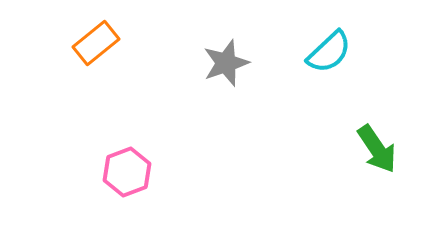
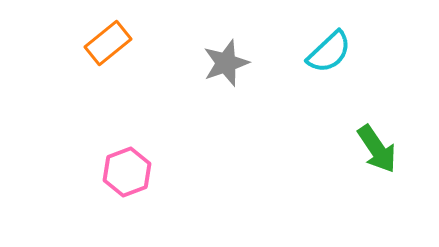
orange rectangle: moved 12 px right
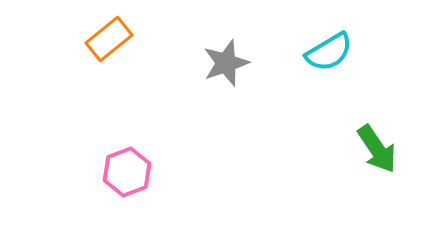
orange rectangle: moved 1 px right, 4 px up
cyan semicircle: rotated 12 degrees clockwise
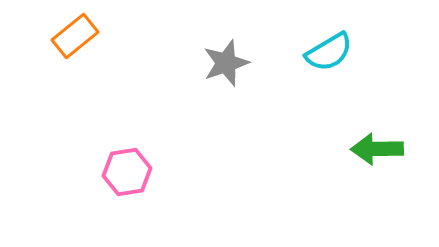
orange rectangle: moved 34 px left, 3 px up
green arrow: rotated 123 degrees clockwise
pink hexagon: rotated 12 degrees clockwise
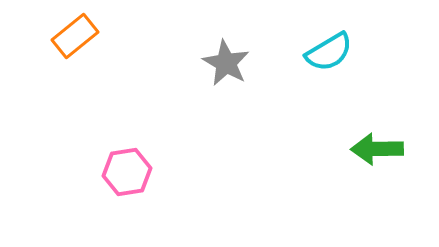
gray star: rotated 24 degrees counterclockwise
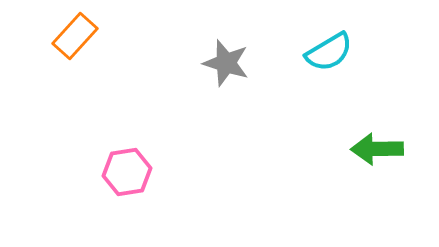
orange rectangle: rotated 9 degrees counterclockwise
gray star: rotated 12 degrees counterclockwise
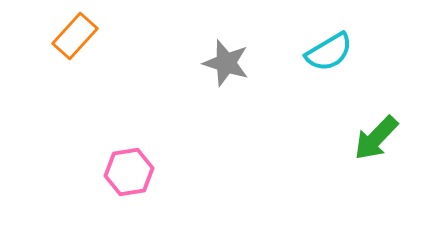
green arrow: moved 1 px left, 11 px up; rotated 45 degrees counterclockwise
pink hexagon: moved 2 px right
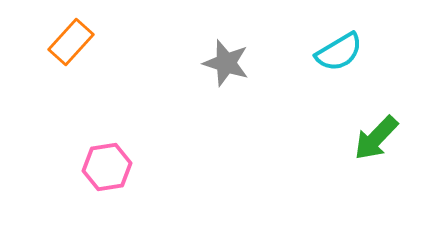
orange rectangle: moved 4 px left, 6 px down
cyan semicircle: moved 10 px right
pink hexagon: moved 22 px left, 5 px up
